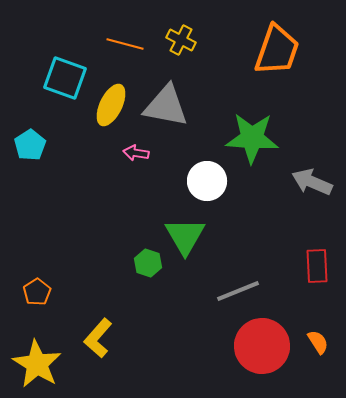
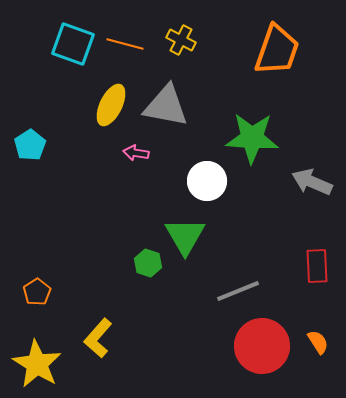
cyan square: moved 8 px right, 34 px up
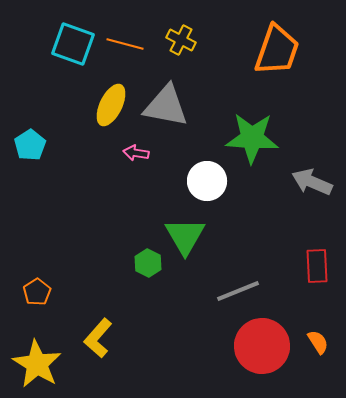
green hexagon: rotated 8 degrees clockwise
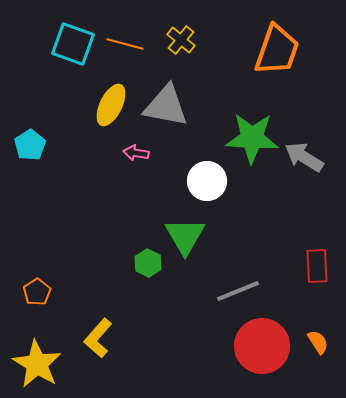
yellow cross: rotated 12 degrees clockwise
gray arrow: moved 8 px left, 25 px up; rotated 9 degrees clockwise
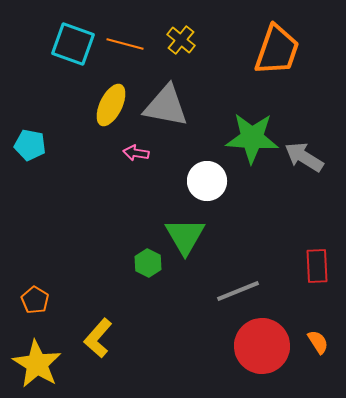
cyan pentagon: rotated 28 degrees counterclockwise
orange pentagon: moved 2 px left, 8 px down; rotated 8 degrees counterclockwise
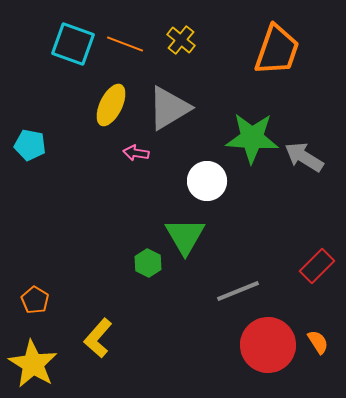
orange line: rotated 6 degrees clockwise
gray triangle: moved 3 px right, 2 px down; rotated 42 degrees counterclockwise
red rectangle: rotated 48 degrees clockwise
red circle: moved 6 px right, 1 px up
yellow star: moved 4 px left
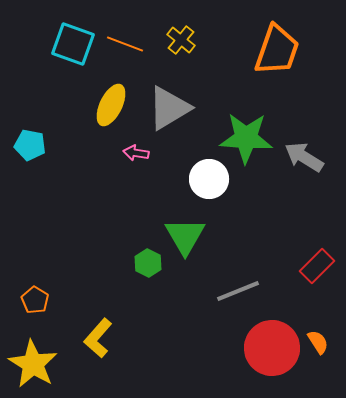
green star: moved 6 px left
white circle: moved 2 px right, 2 px up
red circle: moved 4 px right, 3 px down
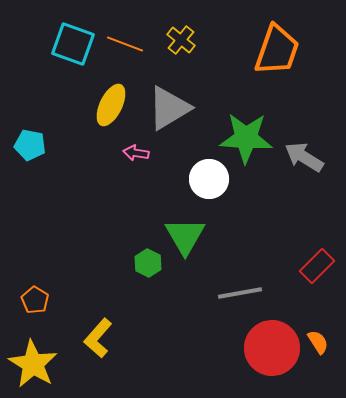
gray line: moved 2 px right, 2 px down; rotated 12 degrees clockwise
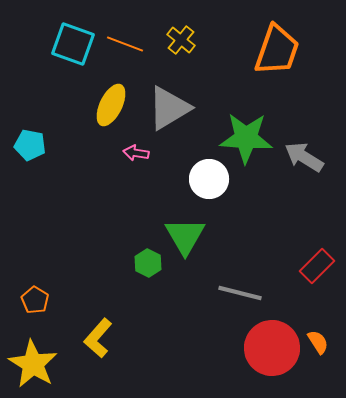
gray line: rotated 24 degrees clockwise
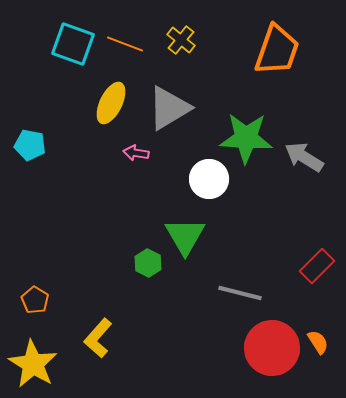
yellow ellipse: moved 2 px up
